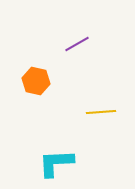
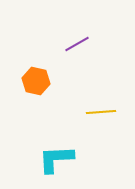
cyan L-shape: moved 4 px up
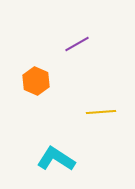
orange hexagon: rotated 12 degrees clockwise
cyan L-shape: rotated 36 degrees clockwise
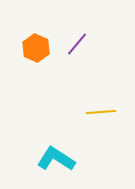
purple line: rotated 20 degrees counterclockwise
orange hexagon: moved 33 px up
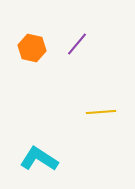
orange hexagon: moved 4 px left; rotated 12 degrees counterclockwise
cyan L-shape: moved 17 px left
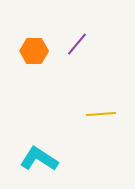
orange hexagon: moved 2 px right, 3 px down; rotated 12 degrees counterclockwise
yellow line: moved 2 px down
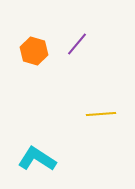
orange hexagon: rotated 16 degrees clockwise
cyan L-shape: moved 2 px left
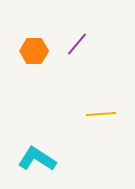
orange hexagon: rotated 16 degrees counterclockwise
